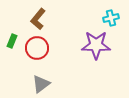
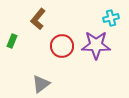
red circle: moved 25 px right, 2 px up
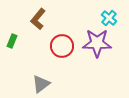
cyan cross: moved 2 px left; rotated 35 degrees counterclockwise
purple star: moved 1 px right, 2 px up
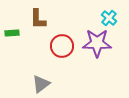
brown L-shape: rotated 40 degrees counterclockwise
green rectangle: moved 8 px up; rotated 64 degrees clockwise
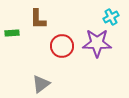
cyan cross: moved 2 px right, 1 px up; rotated 21 degrees clockwise
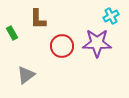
cyan cross: moved 1 px up
green rectangle: rotated 64 degrees clockwise
gray triangle: moved 15 px left, 9 px up
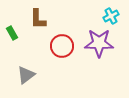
purple star: moved 2 px right
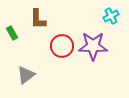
purple star: moved 6 px left, 3 px down
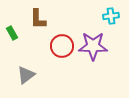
cyan cross: rotated 21 degrees clockwise
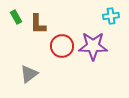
brown L-shape: moved 5 px down
green rectangle: moved 4 px right, 16 px up
gray triangle: moved 3 px right, 1 px up
